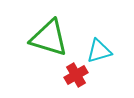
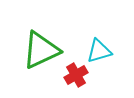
green triangle: moved 8 px left, 12 px down; rotated 42 degrees counterclockwise
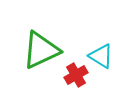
cyan triangle: moved 2 px right, 5 px down; rotated 48 degrees clockwise
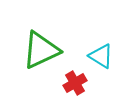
red cross: moved 1 px left, 8 px down
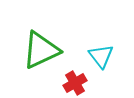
cyan triangle: rotated 20 degrees clockwise
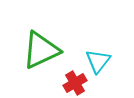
cyan triangle: moved 3 px left, 5 px down; rotated 16 degrees clockwise
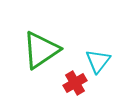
green triangle: rotated 9 degrees counterclockwise
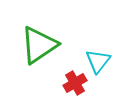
green triangle: moved 2 px left, 5 px up
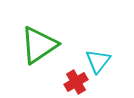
red cross: moved 1 px right, 1 px up
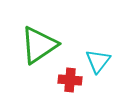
red cross: moved 6 px left, 2 px up; rotated 35 degrees clockwise
